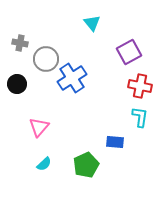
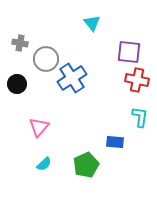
purple square: rotated 35 degrees clockwise
red cross: moved 3 px left, 6 px up
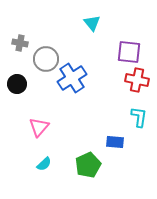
cyan L-shape: moved 1 px left
green pentagon: moved 2 px right
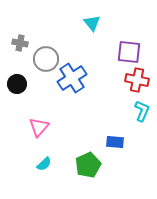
cyan L-shape: moved 3 px right, 6 px up; rotated 15 degrees clockwise
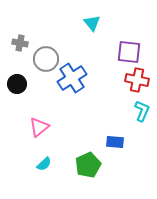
pink triangle: rotated 10 degrees clockwise
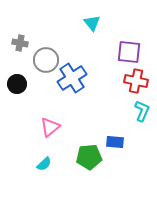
gray circle: moved 1 px down
red cross: moved 1 px left, 1 px down
pink triangle: moved 11 px right
green pentagon: moved 1 px right, 8 px up; rotated 20 degrees clockwise
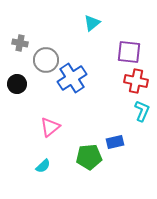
cyan triangle: rotated 30 degrees clockwise
blue rectangle: rotated 18 degrees counterclockwise
cyan semicircle: moved 1 px left, 2 px down
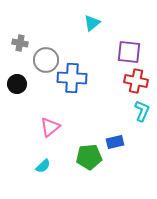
blue cross: rotated 36 degrees clockwise
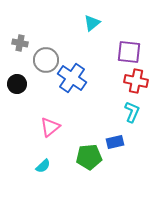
blue cross: rotated 32 degrees clockwise
cyan L-shape: moved 10 px left, 1 px down
